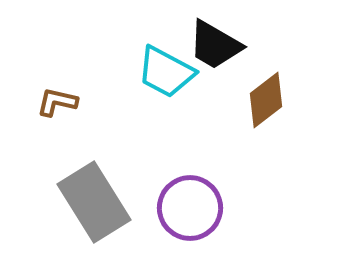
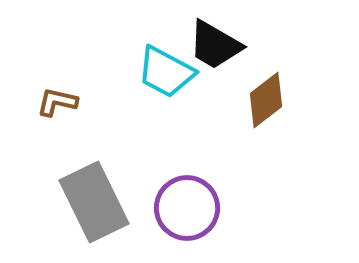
gray rectangle: rotated 6 degrees clockwise
purple circle: moved 3 px left
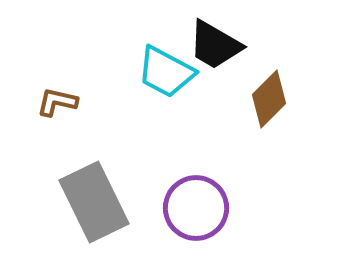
brown diamond: moved 3 px right, 1 px up; rotated 8 degrees counterclockwise
purple circle: moved 9 px right
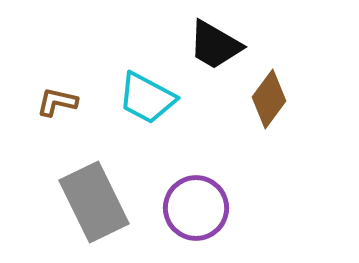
cyan trapezoid: moved 19 px left, 26 px down
brown diamond: rotated 8 degrees counterclockwise
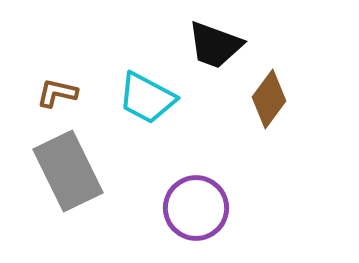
black trapezoid: rotated 10 degrees counterclockwise
brown L-shape: moved 9 px up
gray rectangle: moved 26 px left, 31 px up
